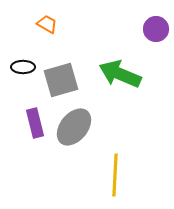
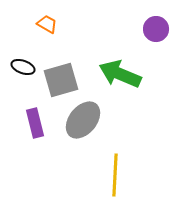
black ellipse: rotated 20 degrees clockwise
gray ellipse: moved 9 px right, 7 px up
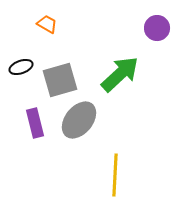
purple circle: moved 1 px right, 1 px up
black ellipse: moved 2 px left; rotated 40 degrees counterclockwise
green arrow: rotated 114 degrees clockwise
gray square: moved 1 px left
gray ellipse: moved 4 px left
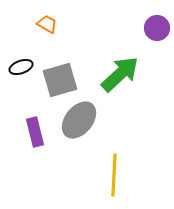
purple rectangle: moved 9 px down
yellow line: moved 1 px left
